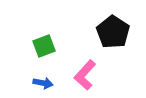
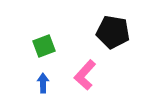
black pentagon: rotated 24 degrees counterclockwise
blue arrow: rotated 102 degrees counterclockwise
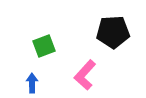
black pentagon: rotated 12 degrees counterclockwise
blue arrow: moved 11 px left
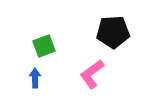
pink L-shape: moved 7 px right, 1 px up; rotated 12 degrees clockwise
blue arrow: moved 3 px right, 5 px up
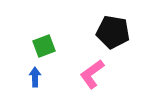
black pentagon: rotated 12 degrees clockwise
blue arrow: moved 1 px up
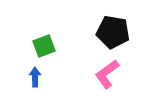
pink L-shape: moved 15 px right
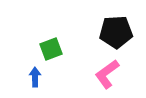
black pentagon: moved 3 px right; rotated 12 degrees counterclockwise
green square: moved 7 px right, 3 px down
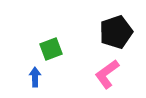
black pentagon: rotated 16 degrees counterclockwise
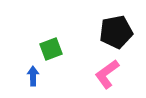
black pentagon: rotated 8 degrees clockwise
blue arrow: moved 2 px left, 1 px up
